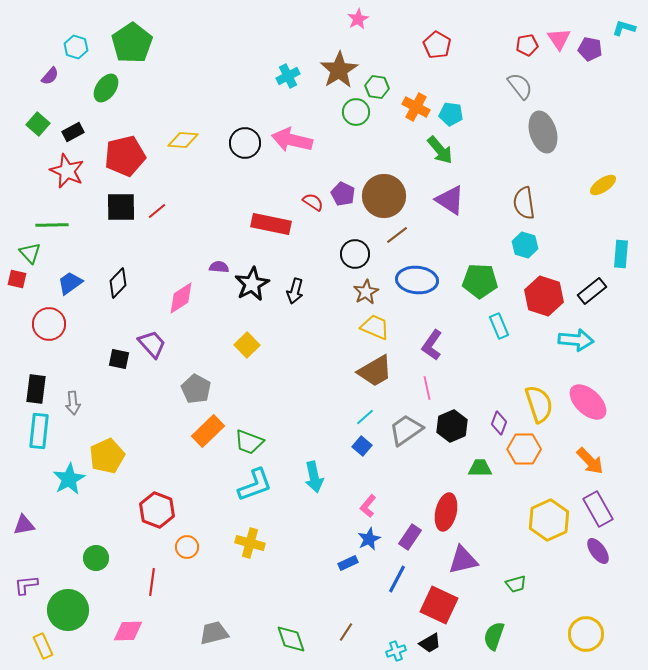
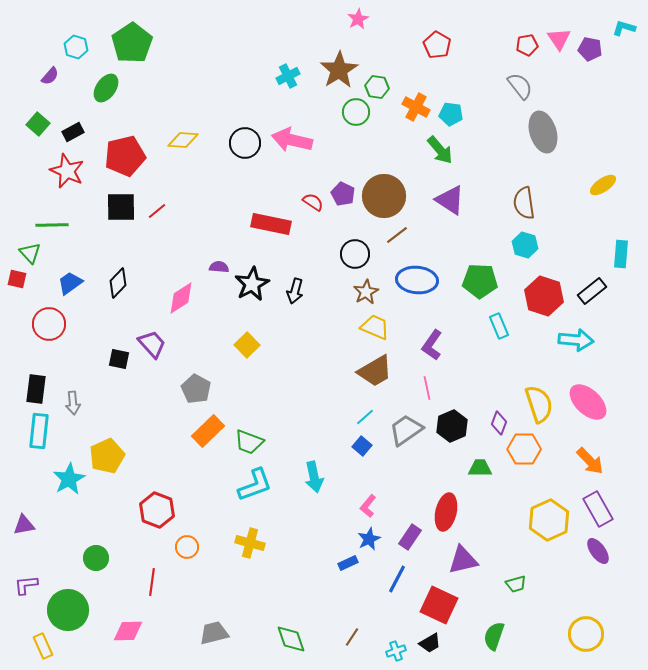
brown line at (346, 632): moved 6 px right, 5 px down
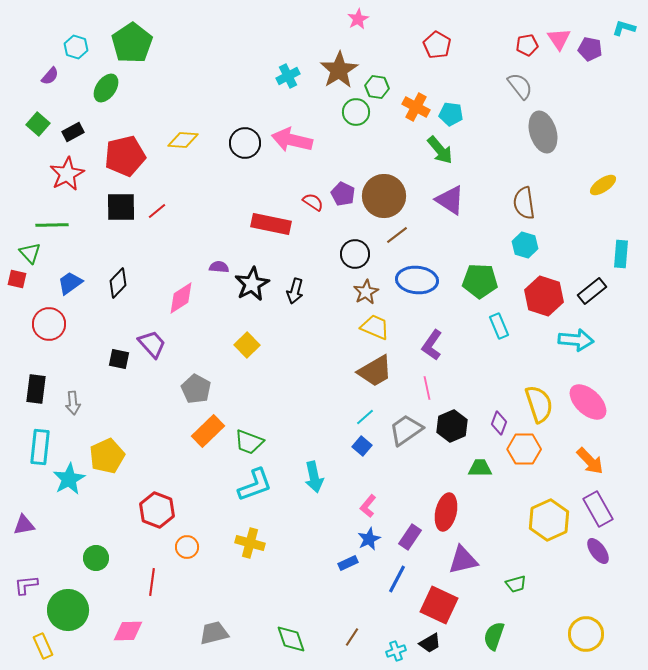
red star at (67, 171): moved 3 px down; rotated 20 degrees clockwise
cyan rectangle at (39, 431): moved 1 px right, 16 px down
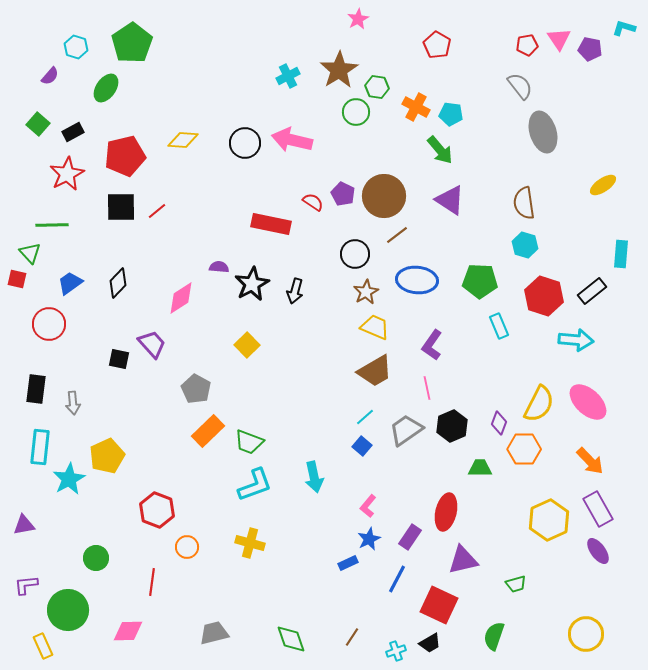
yellow semicircle at (539, 404): rotated 45 degrees clockwise
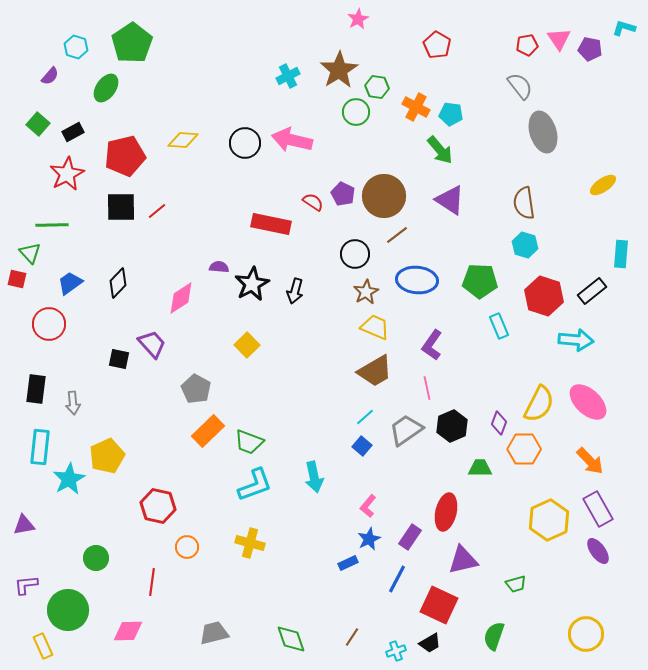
red hexagon at (157, 510): moved 1 px right, 4 px up; rotated 8 degrees counterclockwise
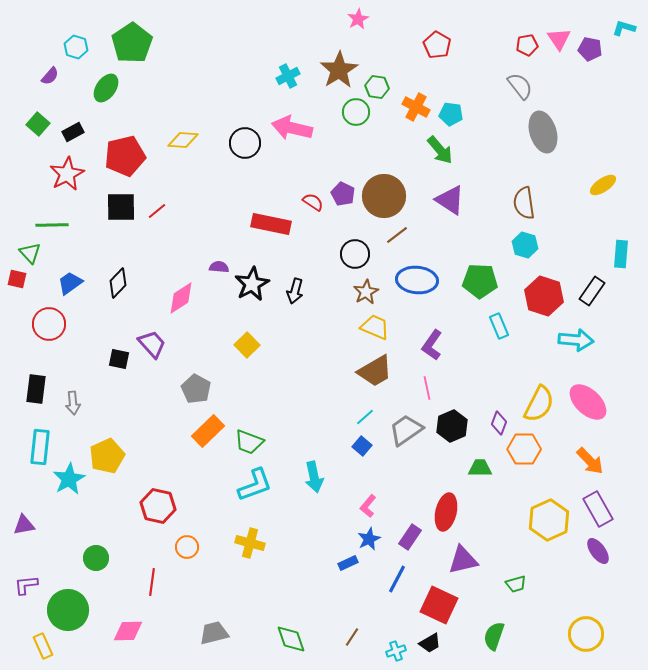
pink arrow at (292, 140): moved 12 px up
black rectangle at (592, 291): rotated 16 degrees counterclockwise
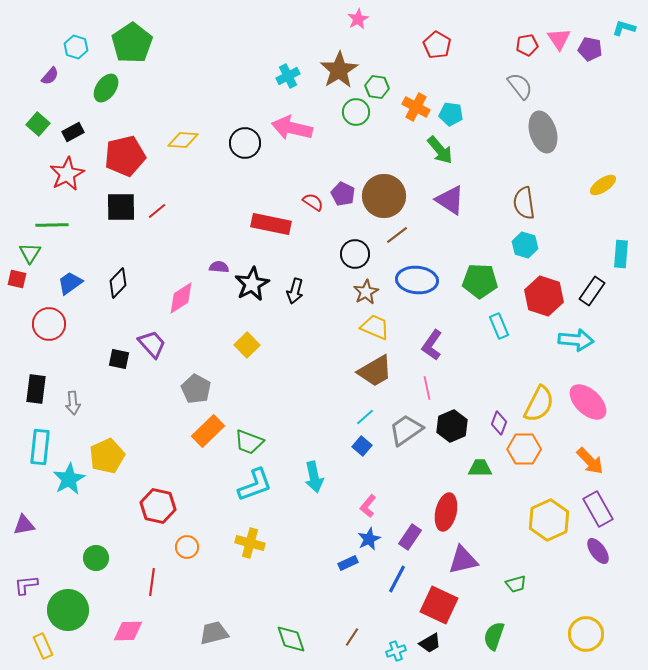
green triangle at (30, 253): rotated 15 degrees clockwise
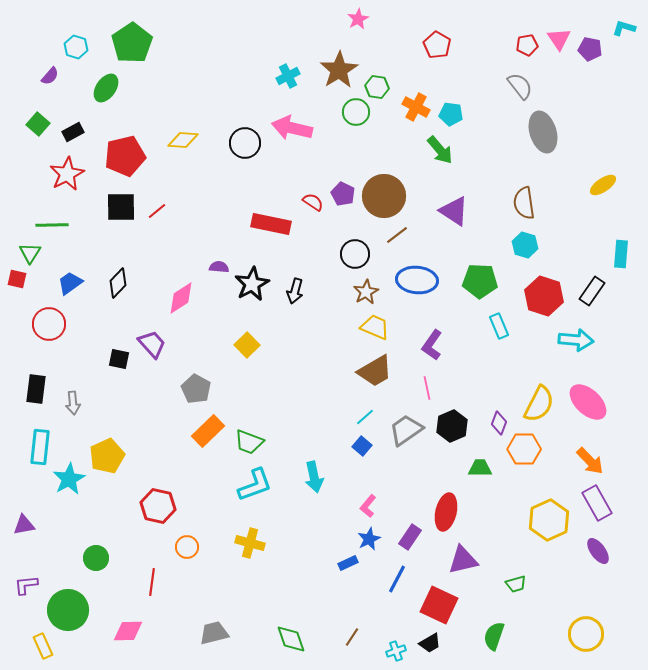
purple triangle at (450, 200): moved 4 px right, 11 px down
purple rectangle at (598, 509): moved 1 px left, 6 px up
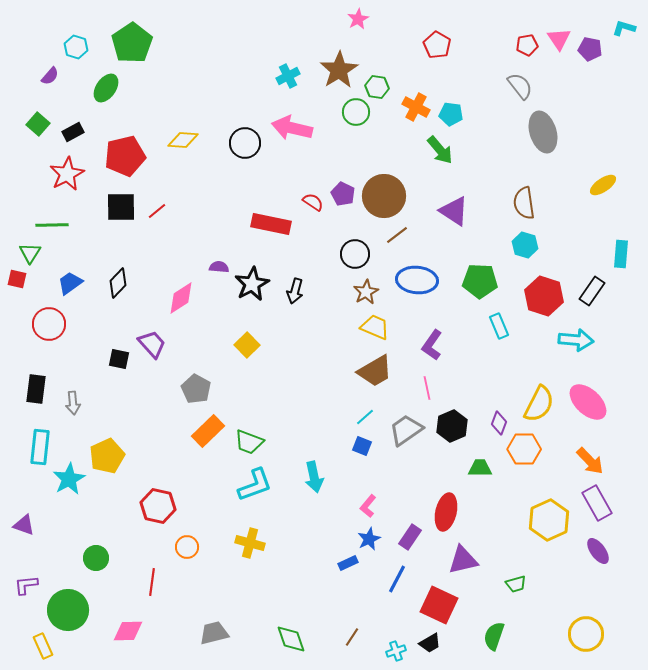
blue square at (362, 446): rotated 18 degrees counterclockwise
purple triangle at (24, 525): rotated 30 degrees clockwise
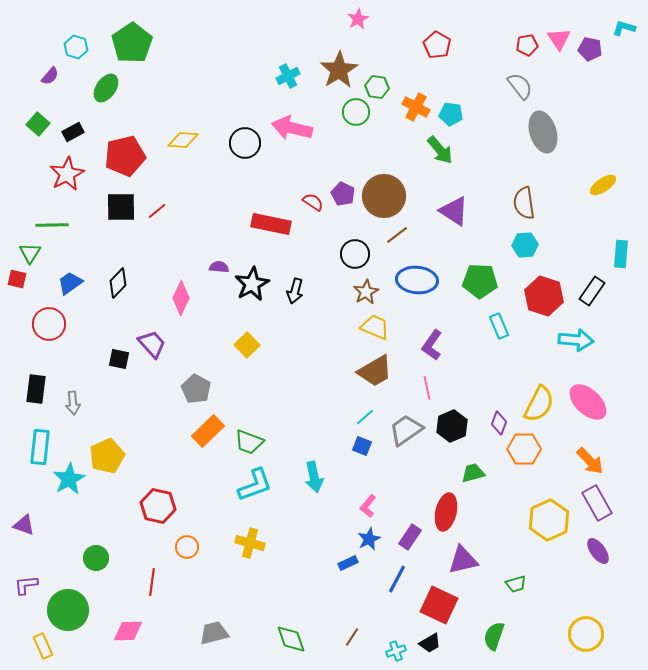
cyan hexagon at (525, 245): rotated 20 degrees counterclockwise
pink diamond at (181, 298): rotated 32 degrees counterclockwise
green trapezoid at (480, 468): moved 7 px left, 5 px down; rotated 15 degrees counterclockwise
